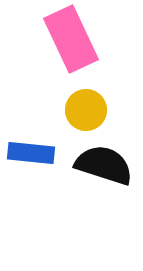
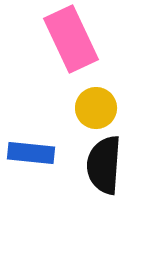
yellow circle: moved 10 px right, 2 px up
black semicircle: rotated 104 degrees counterclockwise
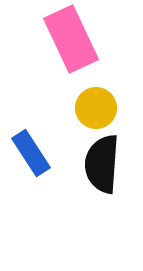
blue rectangle: rotated 51 degrees clockwise
black semicircle: moved 2 px left, 1 px up
